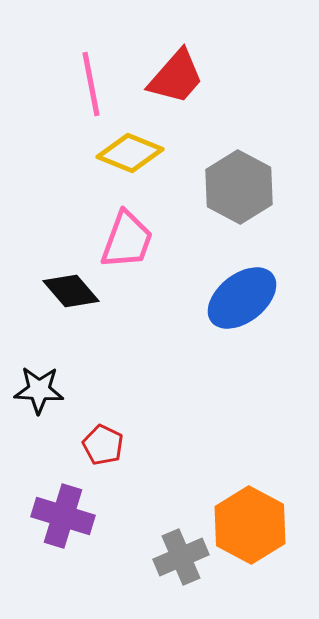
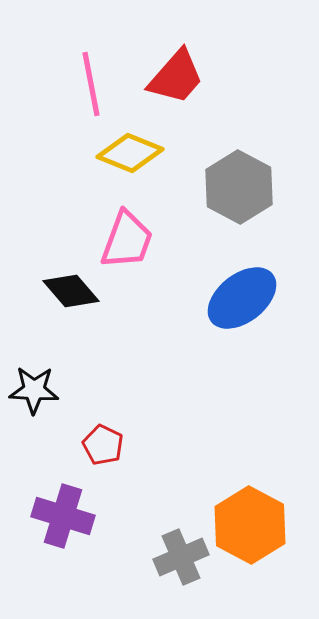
black star: moved 5 px left
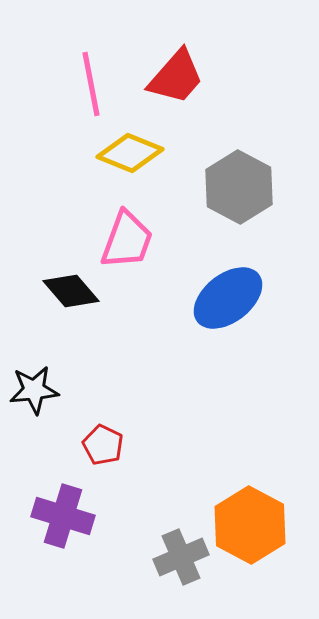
blue ellipse: moved 14 px left
black star: rotated 9 degrees counterclockwise
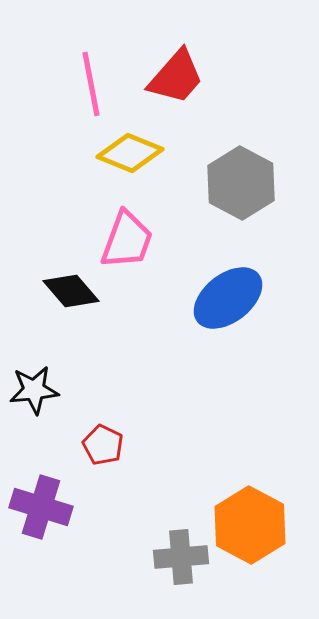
gray hexagon: moved 2 px right, 4 px up
purple cross: moved 22 px left, 9 px up
gray cross: rotated 18 degrees clockwise
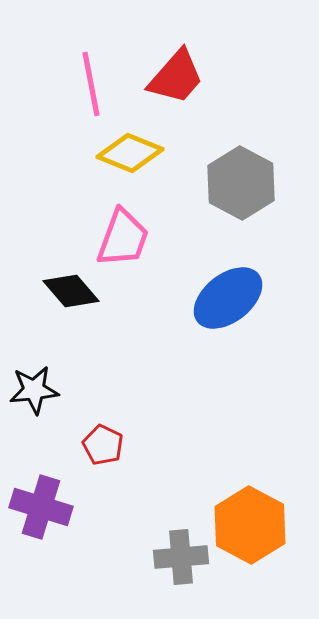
pink trapezoid: moved 4 px left, 2 px up
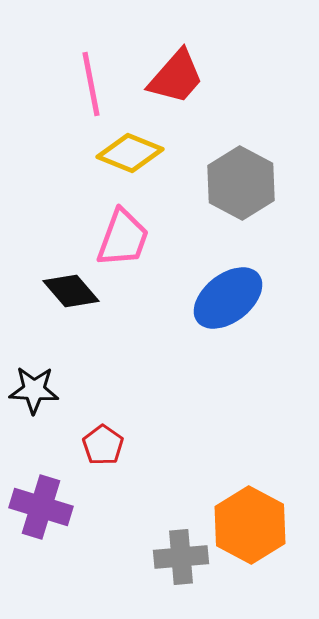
black star: rotated 9 degrees clockwise
red pentagon: rotated 9 degrees clockwise
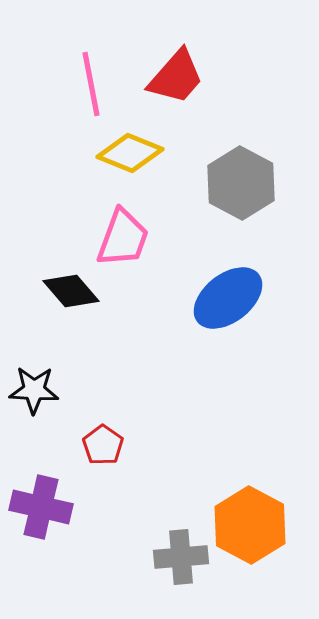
purple cross: rotated 4 degrees counterclockwise
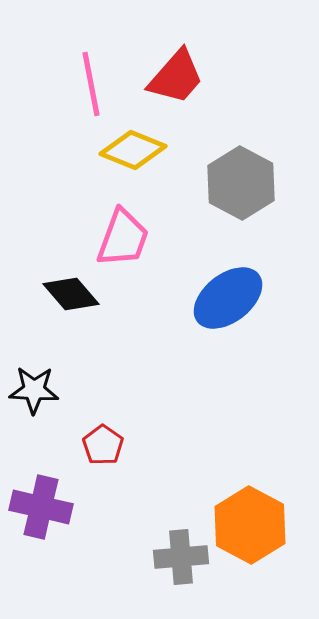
yellow diamond: moved 3 px right, 3 px up
black diamond: moved 3 px down
